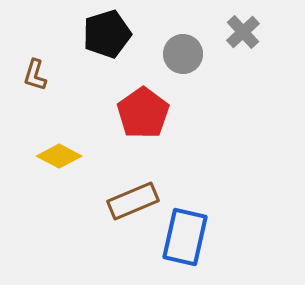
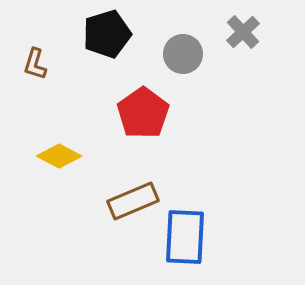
brown L-shape: moved 11 px up
blue rectangle: rotated 10 degrees counterclockwise
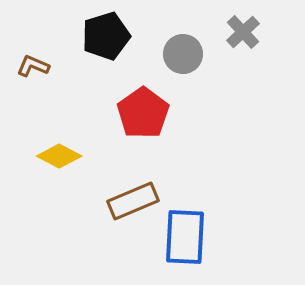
black pentagon: moved 1 px left, 2 px down
brown L-shape: moved 2 px left, 2 px down; rotated 96 degrees clockwise
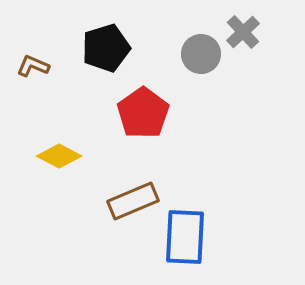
black pentagon: moved 12 px down
gray circle: moved 18 px right
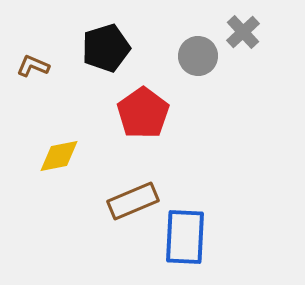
gray circle: moved 3 px left, 2 px down
yellow diamond: rotated 39 degrees counterclockwise
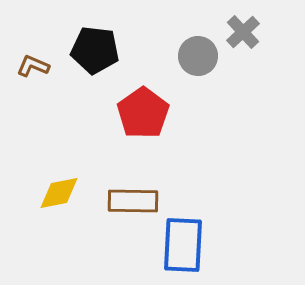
black pentagon: moved 11 px left, 2 px down; rotated 24 degrees clockwise
yellow diamond: moved 37 px down
brown rectangle: rotated 24 degrees clockwise
blue rectangle: moved 2 px left, 8 px down
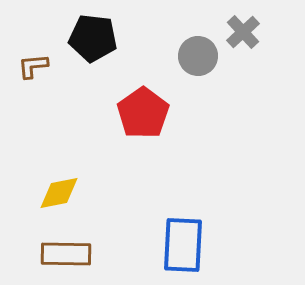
black pentagon: moved 2 px left, 12 px up
brown L-shape: rotated 28 degrees counterclockwise
brown rectangle: moved 67 px left, 53 px down
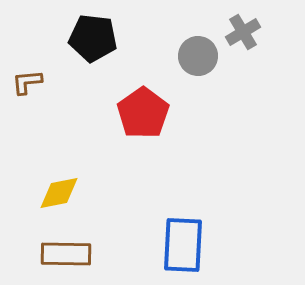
gray cross: rotated 12 degrees clockwise
brown L-shape: moved 6 px left, 16 px down
